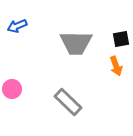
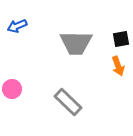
orange arrow: moved 2 px right
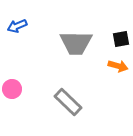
orange arrow: rotated 54 degrees counterclockwise
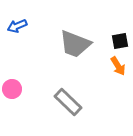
black square: moved 1 px left, 2 px down
gray trapezoid: moved 1 px left, 1 px down; rotated 20 degrees clockwise
orange arrow: rotated 42 degrees clockwise
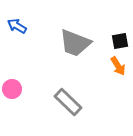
blue arrow: rotated 54 degrees clockwise
gray trapezoid: moved 1 px up
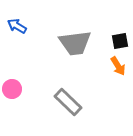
gray trapezoid: rotated 28 degrees counterclockwise
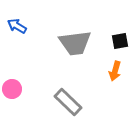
orange arrow: moved 3 px left, 5 px down; rotated 48 degrees clockwise
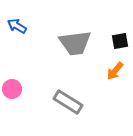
orange arrow: rotated 24 degrees clockwise
gray rectangle: rotated 12 degrees counterclockwise
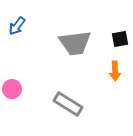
blue arrow: rotated 84 degrees counterclockwise
black square: moved 2 px up
orange arrow: rotated 42 degrees counterclockwise
gray rectangle: moved 2 px down
